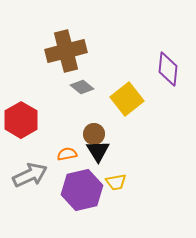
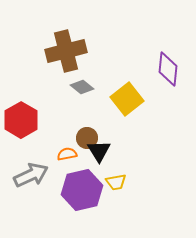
brown circle: moved 7 px left, 4 px down
black triangle: moved 1 px right
gray arrow: moved 1 px right
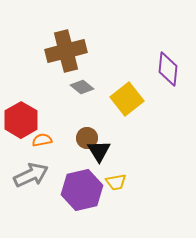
orange semicircle: moved 25 px left, 14 px up
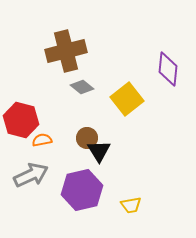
red hexagon: rotated 16 degrees counterclockwise
yellow trapezoid: moved 15 px right, 23 px down
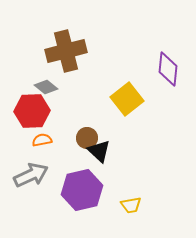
gray diamond: moved 36 px left
red hexagon: moved 11 px right, 9 px up; rotated 16 degrees counterclockwise
black triangle: rotated 15 degrees counterclockwise
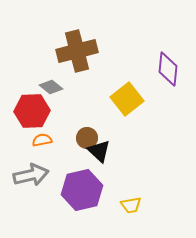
brown cross: moved 11 px right
gray diamond: moved 5 px right
gray arrow: rotated 12 degrees clockwise
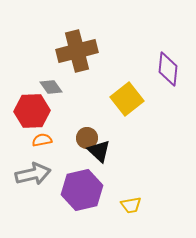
gray diamond: rotated 15 degrees clockwise
gray arrow: moved 2 px right, 1 px up
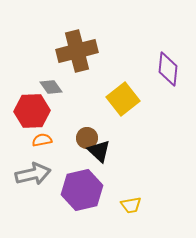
yellow square: moved 4 px left
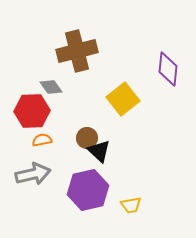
purple hexagon: moved 6 px right
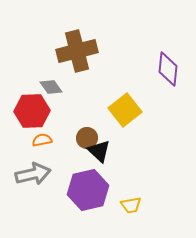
yellow square: moved 2 px right, 11 px down
